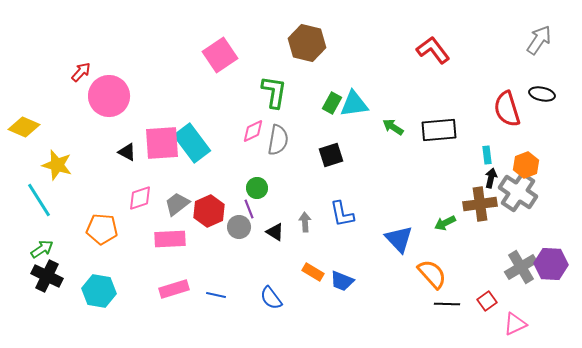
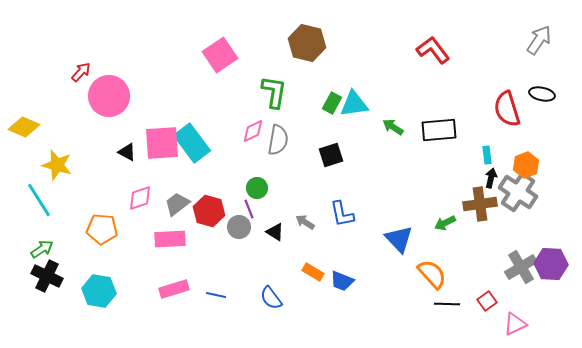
red hexagon at (209, 211): rotated 20 degrees counterclockwise
gray arrow at (305, 222): rotated 54 degrees counterclockwise
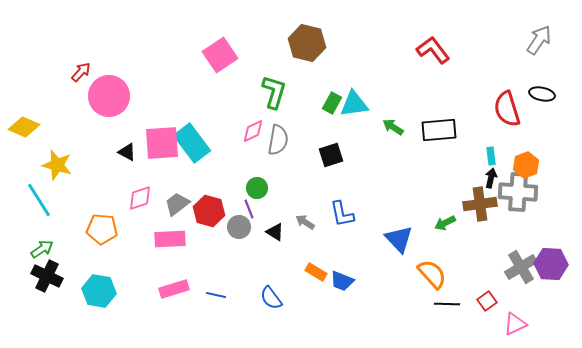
green L-shape at (274, 92): rotated 8 degrees clockwise
cyan rectangle at (487, 155): moved 4 px right, 1 px down
gray cross at (518, 192): rotated 30 degrees counterclockwise
orange rectangle at (313, 272): moved 3 px right
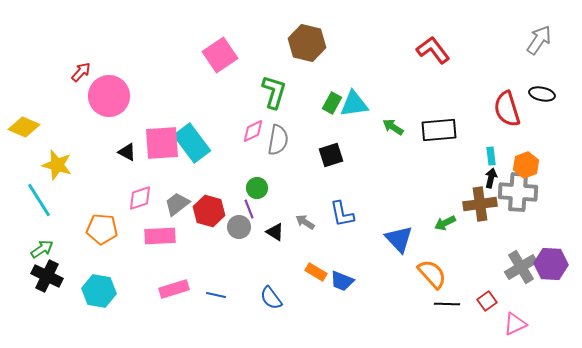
pink rectangle at (170, 239): moved 10 px left, 3 px up
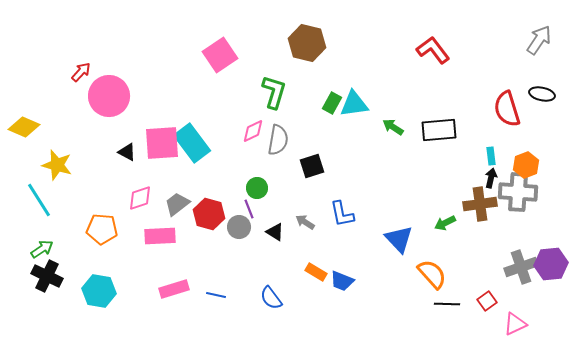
black square at (331, 155): moved 19 px left, 11 px down
red hexagon at (209, 211): moved 3 px down
purple hexagon at (551, 264): rotated 8 degrees counterclockwise
gray cross at (521, 267): rotated 12 degrees clockwise
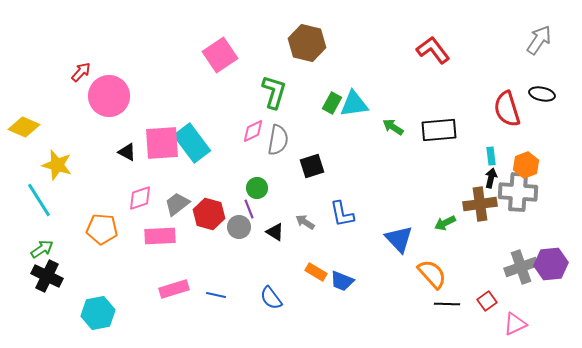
cyan hexagon at (99, 291): moved 1 px left, 22 px down; rotated 20 degrees counterclockwise
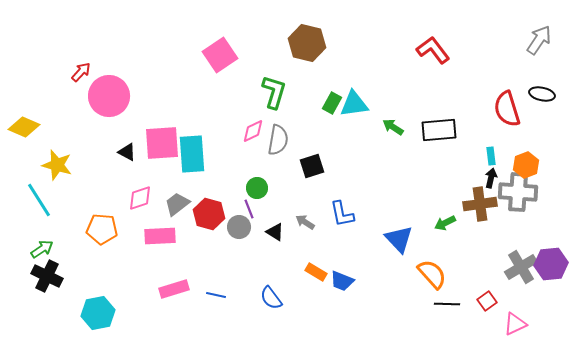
cyan rectangle at (192, 143): moved 11 px down; rotated 33 degrees clockwise
gray cross at (521, 267): rotated 12 degrees counterclockwise
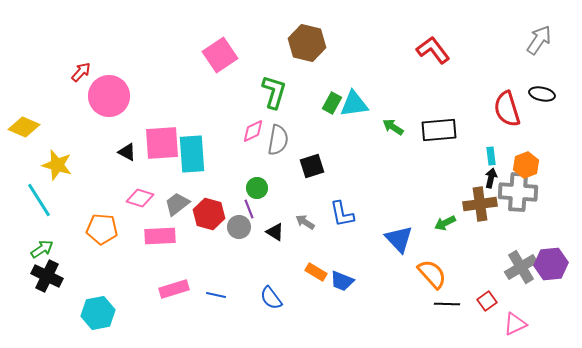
pink diamond at (140, 198): rotated 36 degrees clockwise
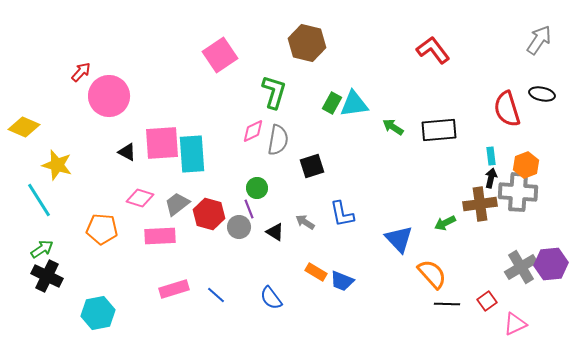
blue line at (216, 295): rotated 30 degrees clockwise
